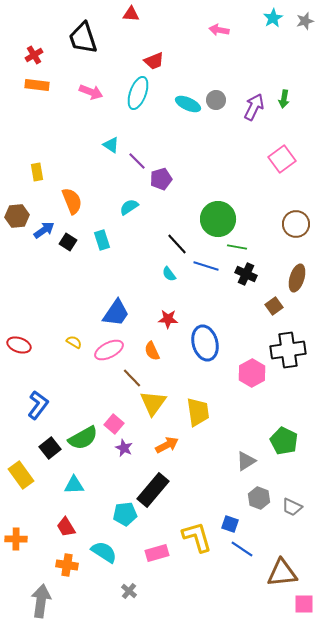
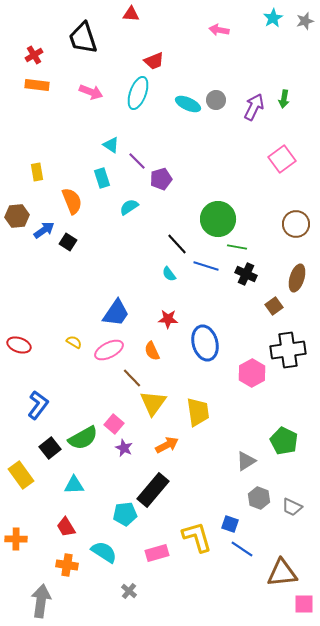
cyan rectangle at (102, 240): moved 62 px up
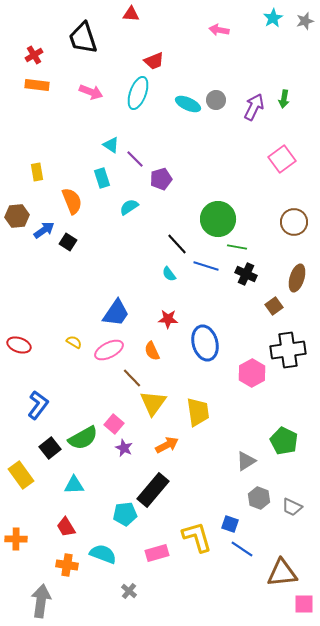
purple line at (137, 161): moved 2 px left, 2 px up
brown circle at (296, 224): moved 2 px left, 2 px up
cyan semicircle at (104, 552): moved 1 px left, 2 px down; rotated 12 degrees counterclockwise
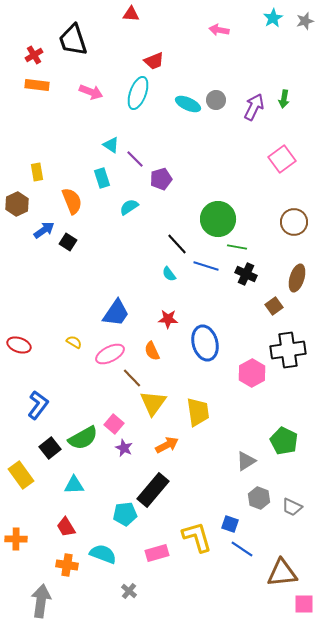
black trapezoid at (83, 38): moved 10 px left, 2 px down
brown hexagon at (17, 216): moved 12 px up; rotated 20 degrees counterclockwise
pink ellipse at (109, 350): moved 1 px right, 4 px down
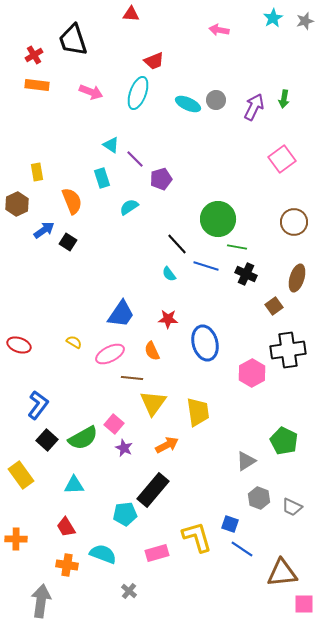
blue trapezoid at (116, 313): moved 5 px right, 1 px down
brown line at (132, 378): rotated 40 degrees counterclockwise
black square at (50, 448): moved 3 px left, 8 px up; rotated 10 degrees counterclockwise
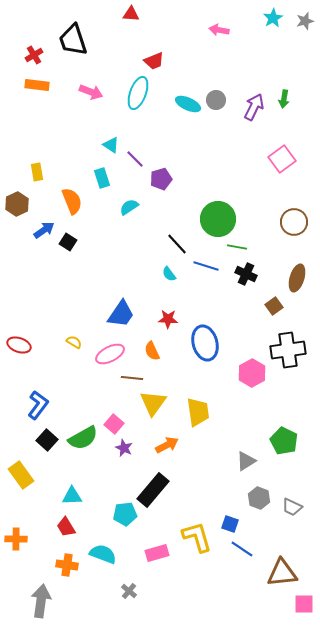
cyan triangle at (74, 485): moved 2 px left, 11 px down
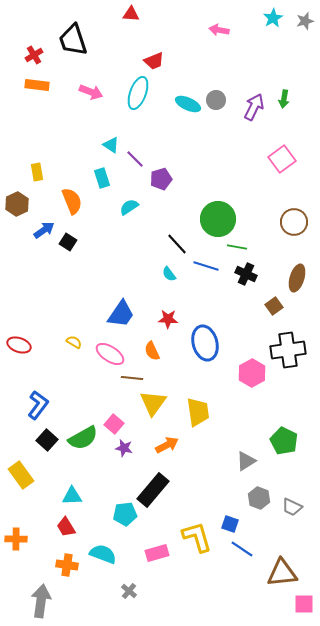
pink ellipse at (110, 354): rotated 60 degrees clockwise
purple star at (124, 448): rotated 12 degrees counterclockwise
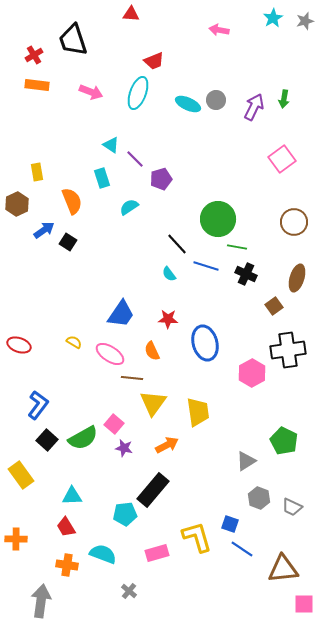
brown triangle at (282, 573): moved 1 px right, 4 px up
